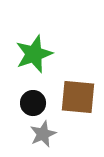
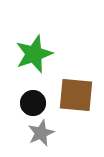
brown square: moved 2 px left, 2 px up
gray star: moved 2 px left, 1 px up
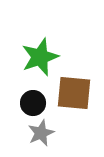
green star: moved 6 px right, 3 px down
brown square: moved 2 px left, 2 px up
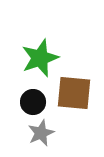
green star: moved 1 px down
black circle: moved 1 px up
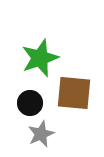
black circle: moved 3 px left, 1 px down
gray star: moved 1 px down
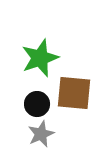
black circle: moved 7 px right, 1 px down
